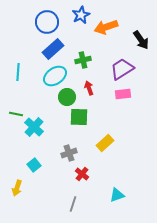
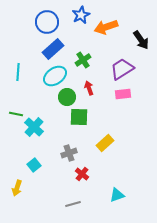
green cross: rotated 21 degrees counterclockwise
gray line: rotated 56 degrees clockwise
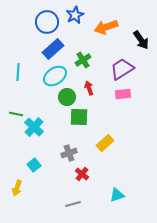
blue star: moved 6 px left
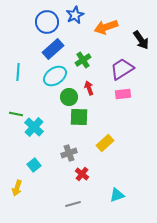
green circle: moved 2 px right
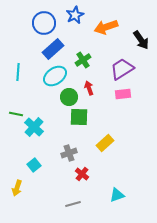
blue circle: moved 3 px left, 1 px down
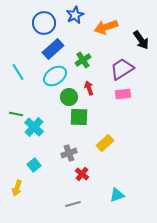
cyan line: rotated 36 degrees counterclockwise
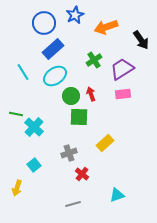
green cross: moved 11 px right
cyan line: moved 5 px right
red arrow: moved 2 px right, 6 px down
green circle: moved 2 px right, 1 px up
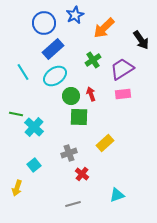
orange arrow: moved 2 px left, 1 px down; rotated 25 degrees counterclockwise
green cross: moved 1 px left
